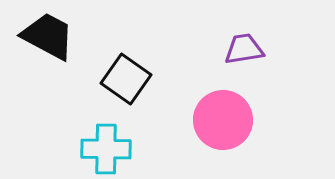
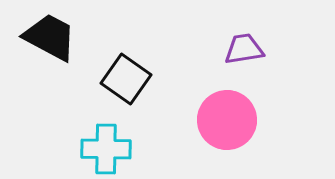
black trapezoid: moved 2 px right, 1 px down
pink circle: moved 4 px right
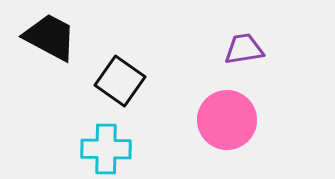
black square: moved 6 px left, 2 px down
